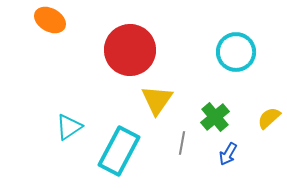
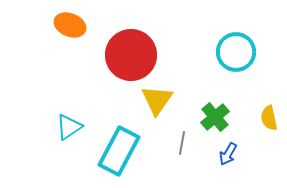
orange ellipse: moved 20 px right, 5 px down; rotated 8 degrees counterclockwise
red circle: moved 1 px right, 5 px down
yellow semicircle: rotated 60 degrees counterclockwise
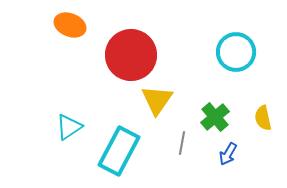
yellow semicircle: moved 6 px left
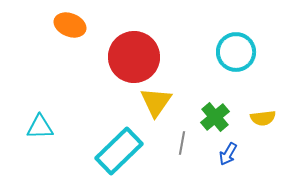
red circle: moved 3 px right, 2 px down
yellow triangle: moved 1 px left, 2 px down
yellow semicircle: rotated 85 degrees counterclockwise
cyan triangle: moved 29 px left; rotated 32 degrees clockwise
cyan rectangle: rotated 18 degrees clockwise
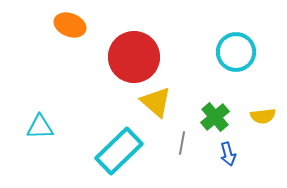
yellow triangle: rotated 24 degrees counterclockwise
yellow semicircle: moved 2 px up
blue arrow: rotated 45 degrees counterclockwise
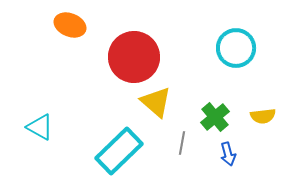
cyan circle: moved 4 px up
cyan triangle: rotated 32 degrees clockwise
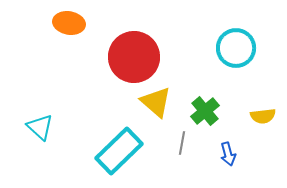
orange ellipse: moved 1 px left, 2 px up; rotated 12 degrees counterclockwise
green cross: moved 10 px left, 6 px up
cyan triangle: rotated 12 degrees clockwise
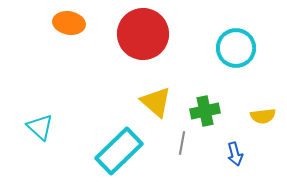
red circle: moved 9 px right, 23 px up
green cross: rotated 28 degrees clockwise
blue arrow: moved 7 px right
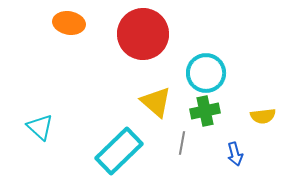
cyan circle: moved 30 px left, 25 px down
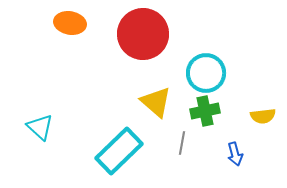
orange ellipse: moved 1 px right
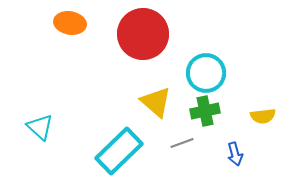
gray line: rotated 60 degrees clockwise
